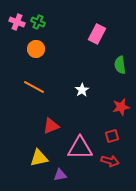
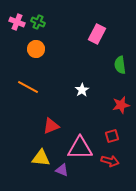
orange line: moved 6 px left
red star: moved 2 px up
yellow triangle: moved 2 px right; rotated 18 degrees clockwise
purple triangle: moved 2 px right, 5 px up; rotated 32 degrees clockwise
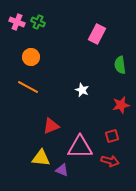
orange circle: moved 5 px left, 8 px down
white star: rotated 16 degrees counterclockwise
pink triangle: moved 1 px up
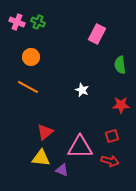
red star: rotated 12 degrees clockwise
red triangle: moved 6 px left, 6 px down; rotated 18 degrees counterclockwise
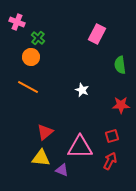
green cross: moved 16 px down; rotated 16 degrees clockwise
red arrow: rotated 78 degrees counterclockwise
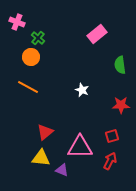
pink rectangle: rotated 24 degrees clockwise
